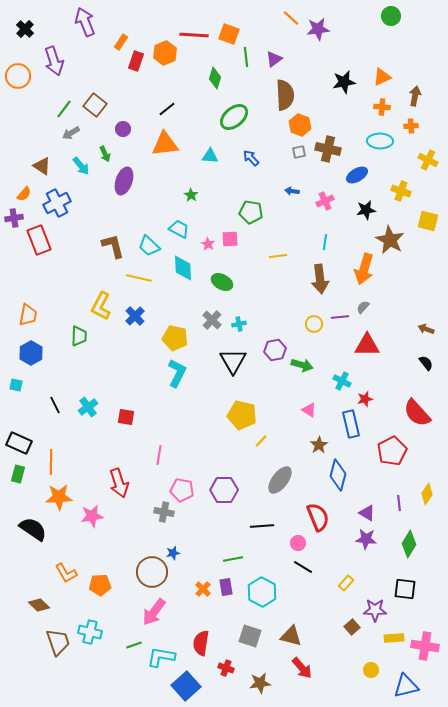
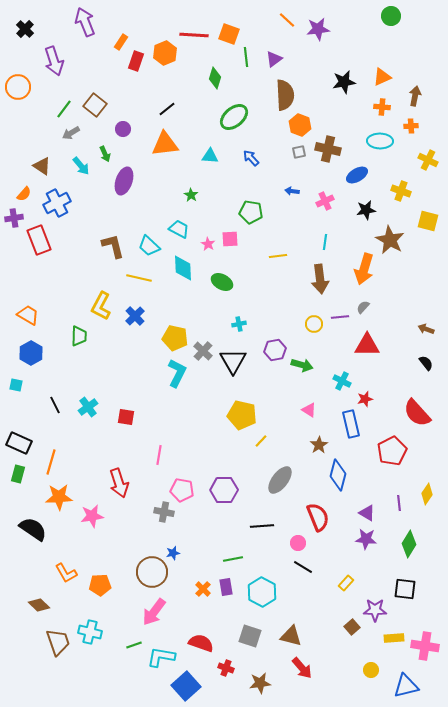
orange line at (291, 18): moved 4 px left, 2 px down
orange circle at (18, 76): moved 11 px down
orange trapezoid at (28, 315): rotated 70 degrees counterclockwise
gray cross at (212, 320): moved 9 px left, 31 px down
orange line at (51, 462): rotated 15 degrees clockwise
red semicircle at (201, 643): rotated 100 degrees clockwise
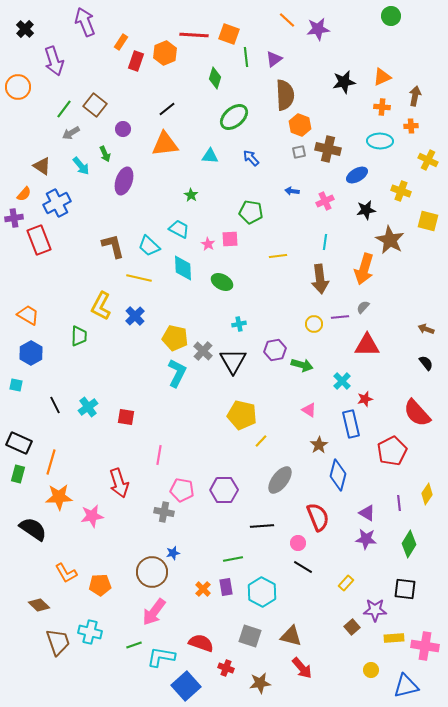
cyan cross at (342, 381): rotated 18 degrees clockwise
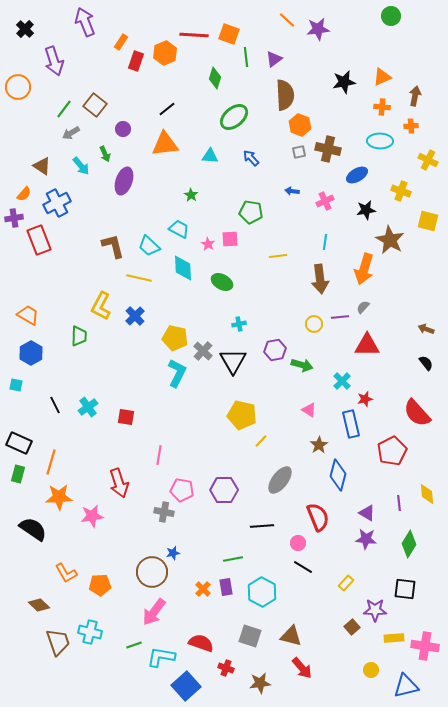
yellow diamond at (427, 494): rotated 40 degrees counterclockwise
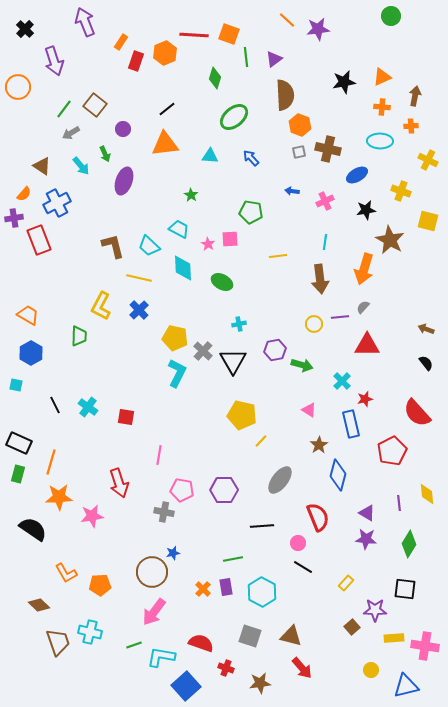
blue cross at (135, 316): moved 4 px right, 6 px up
cyan cross at (88, 407): rotated 18 degrees counterclockwise
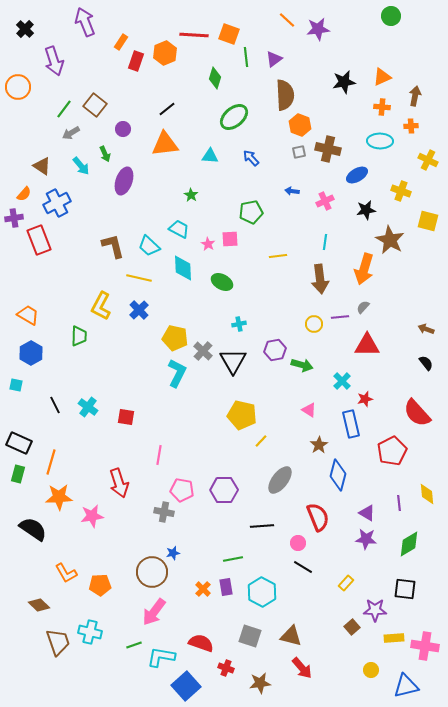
green pentagon at (251, 212): rotated 20 degrees counterclockwise
green diamond at (409, 544): rotated 28 degrees clockwise
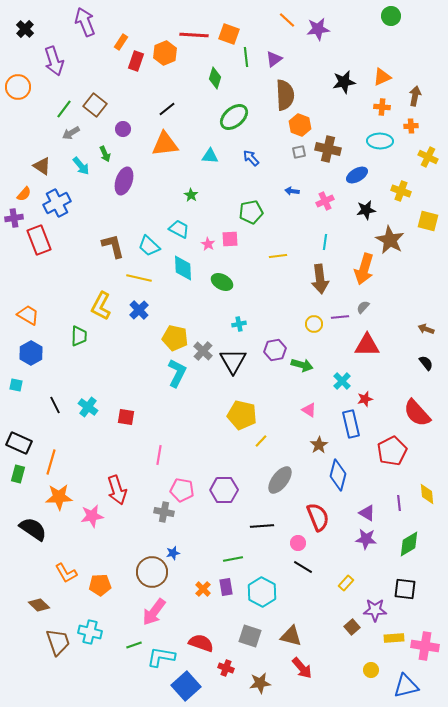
yellow cross at (428, 160): moved 3 px up
red arrow at (119, 483): moved 2 px left, 7 px down
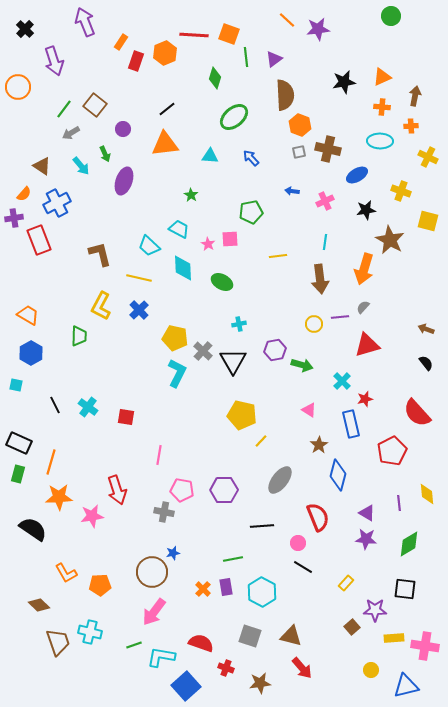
brown L-shape at (113, 246): moved 13 px left, 8 px down
red triangle at (367, 345): rotated 16 degrees counterclockwise
